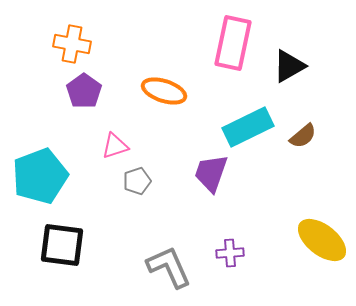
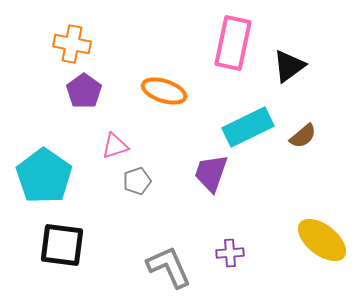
black triangle: rotated 6 degrees counterclockwise
cyan pentagon: moved 4 px right; rotated 16 degrees counterclockwise
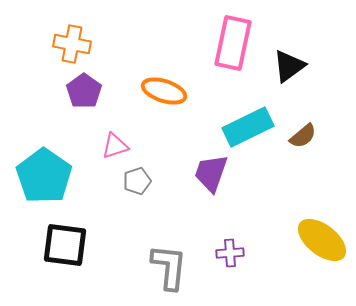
black square: moved 3 px right
gray L-shape: rotated 30 degrees clockwise
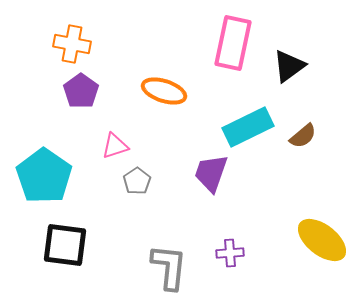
purple pentagon: moved 3 px left
gray pentagon: rotated 16 degrees counterclockwise
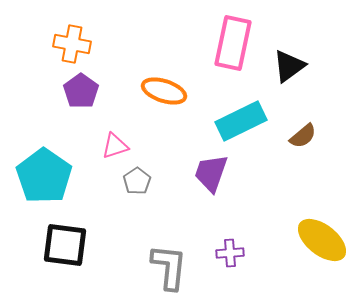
cyan rectangle: moved 7 px left, 6 px up
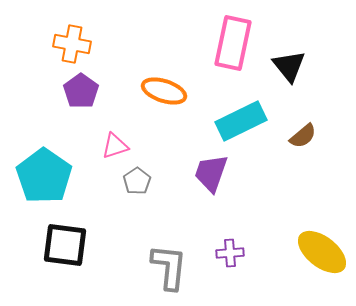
black triangle: rotated 33 degrees counterclockwise
yellow ellipse: moved 12 px down
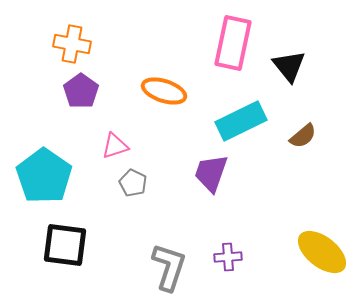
gray pentagon: moved 4 px left, 2 px down; rotated 12 degrees counterclockwise
purple cross: moved 2 px left, 4 px down
gray L-shape: rotated 12 degrees clockwise
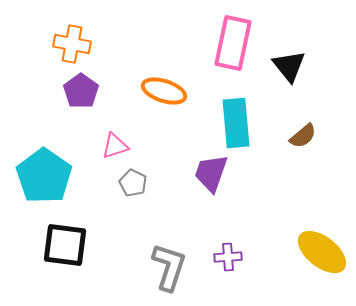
cyan rectangle: moved 5 px left, 2 px down; rotated 69 degrees counterclockwise
